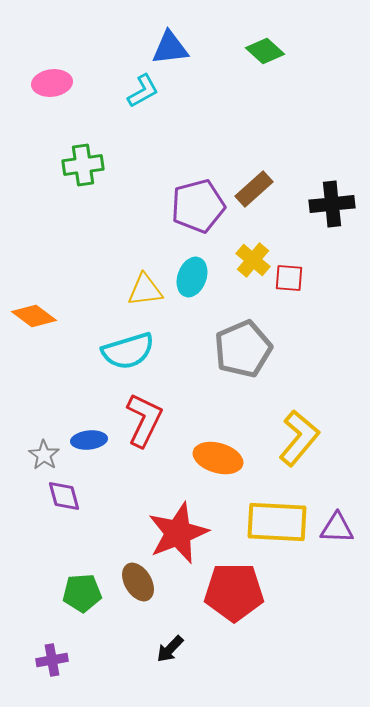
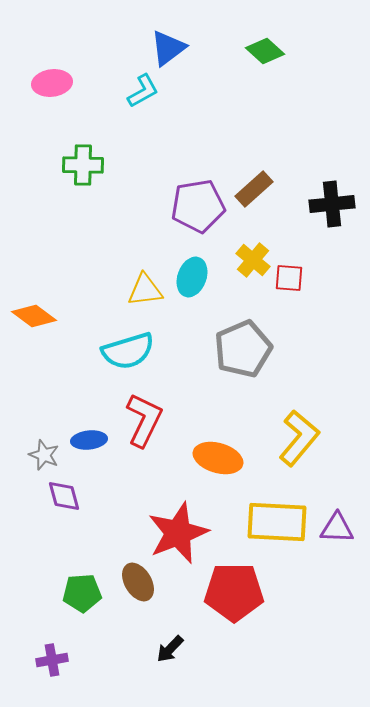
blue triangle: moved 2 px left; rotated 30 degrees counterclockwise
green cross: rotated 9 degrees clockwise
purple pentagon: rotated 6 degrees clockwise
gray star: rotated 12 degrees counterclockwise
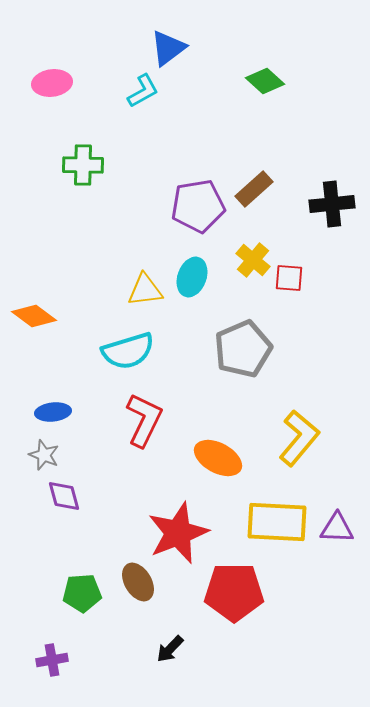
green diamond: moved 30 px down
blue ellipse: moved 36 px left, 28 px up
orange ellipse: rotated 12 degrees clockwise
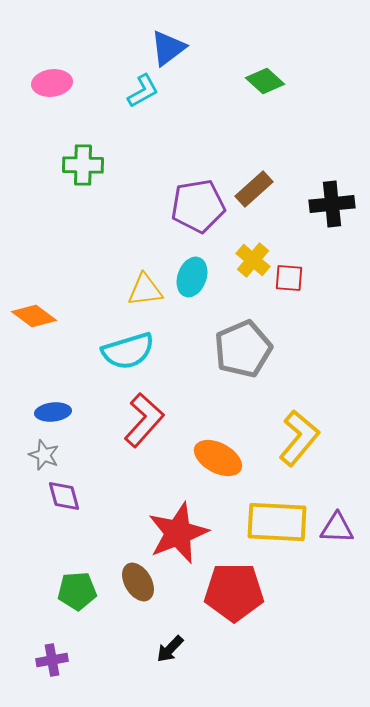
red L-shape: rotated 16 degrees clockwise
green pentagon: moved 5 px left, 2 px up
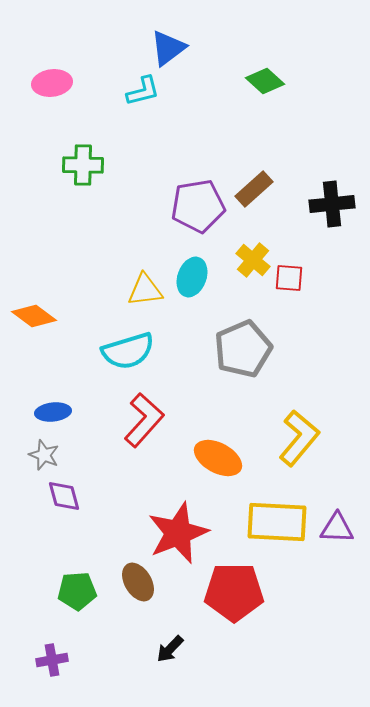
cyan L-shape: rotated 15 degrees clockwise
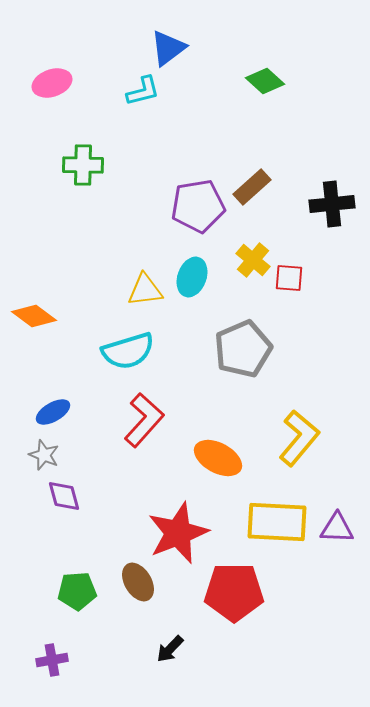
pink ellipse: rotated 12 degrees counterclockwise
brown rectangle: moved 2 px left, 2 px up
blue ellipse: rotated 24 degrees counterclockwise
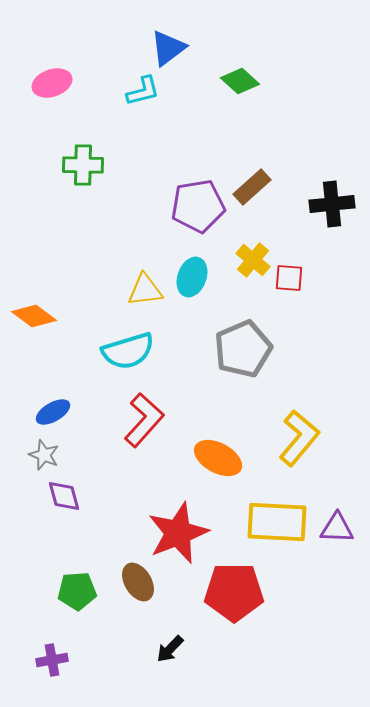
green diamond: moved 25 px left
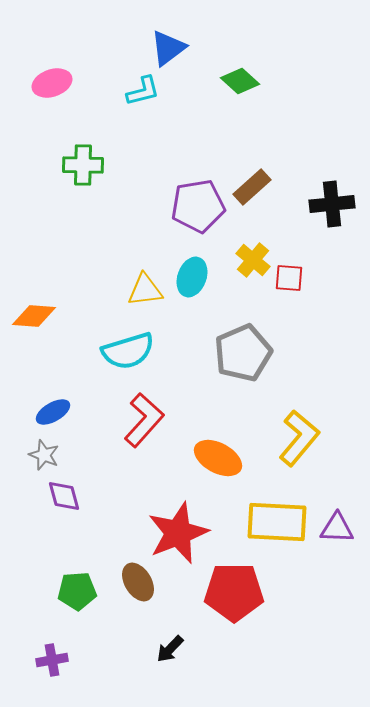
orange diamond: rotated 33 degrees counterclockwise
gray pentagon: moved 4 px down
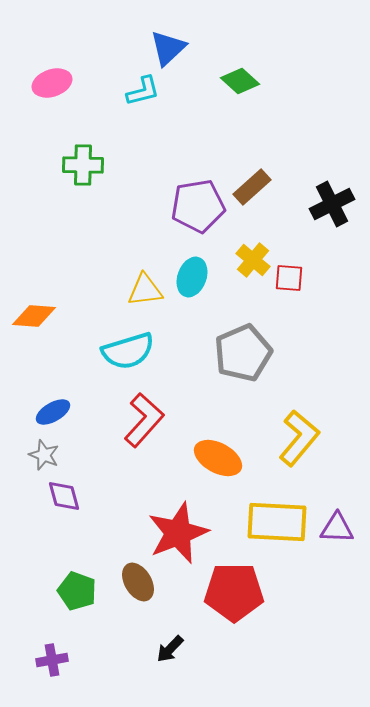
blue triangle: rotated 6 degrees counterclockwise
black cross: rotated 21 degrees counterclockwise
green pentagon: rotated 24 degrees clockwise
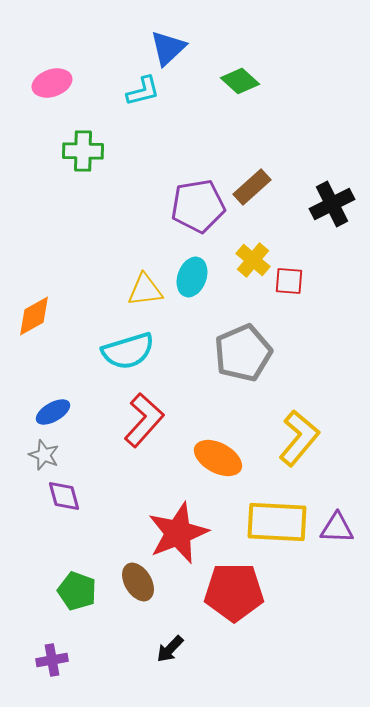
green cross: moved 14 px up
red square: moved 3 px down
orange diamond: rotated 33 degrees counterclockwise
